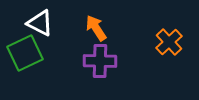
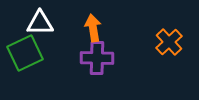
white triangle: rotated 28 degrees counterclockwise
orange arrow: moved 3 px left; rotated 24 degrees clockwise
purple cross: moved 3 px left, 3 px up
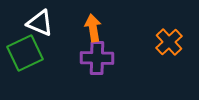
white triangle: rotated 24 degrees clockwise
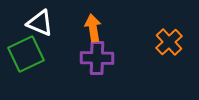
green square: moved 1 px right, 1 px down
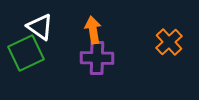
white triangle: moved 4 px down; rotated 12 degrees clockwise
orange arrow: moved 2 px down
green square: moved 1 px up
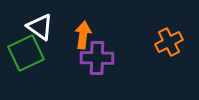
orange arrow: moved 10 px left, 5 px down; rotated 16 degrees clockwise
orange cross: rotated 16 degrees clockwise
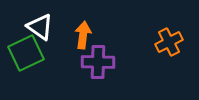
purple cross: moved 1 px right, 4 px down
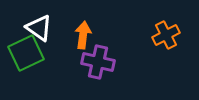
white triangle: moved 1 px left, 1 px down
orange cross: moved 3 px left, 7 px up
purple cross: rotated 12 degrees clockwise
